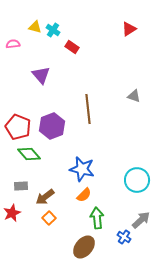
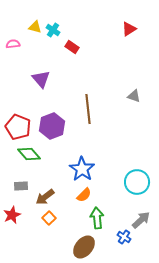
purple triangle: moved 4 px down
blue star: rotated 20 degrees clockwise
cyan circle: moved 2 px down
red star: moved 2 px down
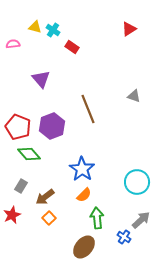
brown line: rotated 16 degrees counterclockwise
gray rectangle: rotated 56 degrees counterclockwise
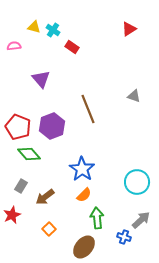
yellow triangle: moved 1 px left
pink semicircle: moved 1 px right, 2 px down
orange square: moved 11 px down
blue cross: rotated 16 degrees counterclockwise
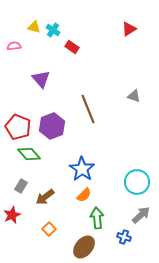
gray arrow: moved 5 px up
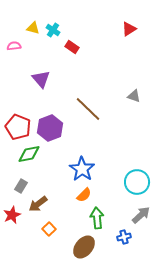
yellow triangle: moved 1 px left, 1 px down
brown line: rotated 24 degrees counterclockwise
purple hexagon: moved 2 px left, 2 px down
green diamond: rotated 60 degrees counterclockwise
brown arrow: moved 7 px left, 7 px down
blue cross: rotated 32 degrees counterclockwise
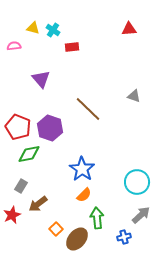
red triangle: rotated 28 degrees clockwise
red rectangle: rotated 40 degrees counterclockwise
purple hexagon: rotated 20 degrees counterclockwise
orange square: moved 7 px right
brown ellipse: moved 7 px left, 8 px up
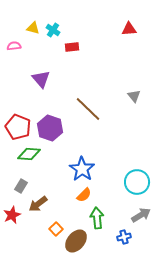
gray triangle: rotated 32 degrees clockwise
green diamond: rotated 15 degrees clockwise
gray arrow: rotated 12 degrees clockwise
brown ellipse: moved 1 px left, 2 px down
